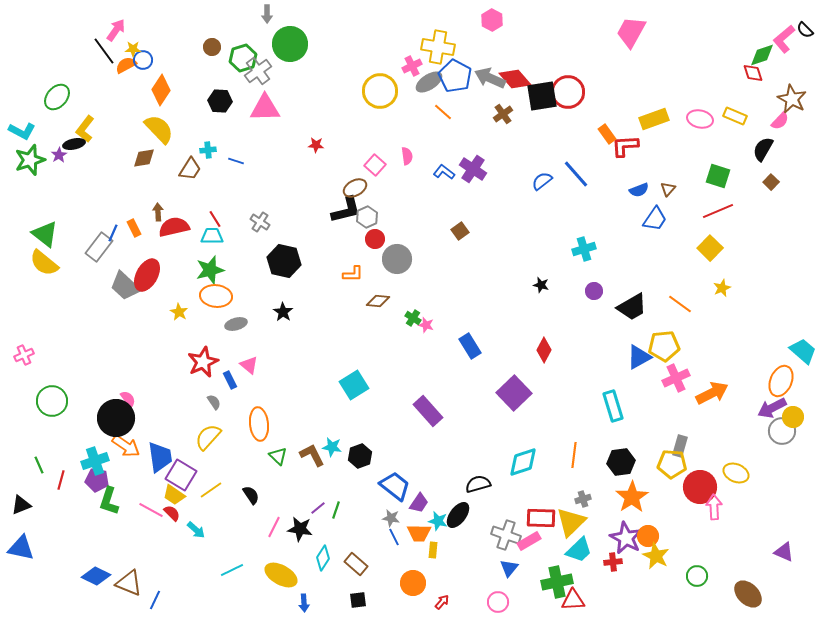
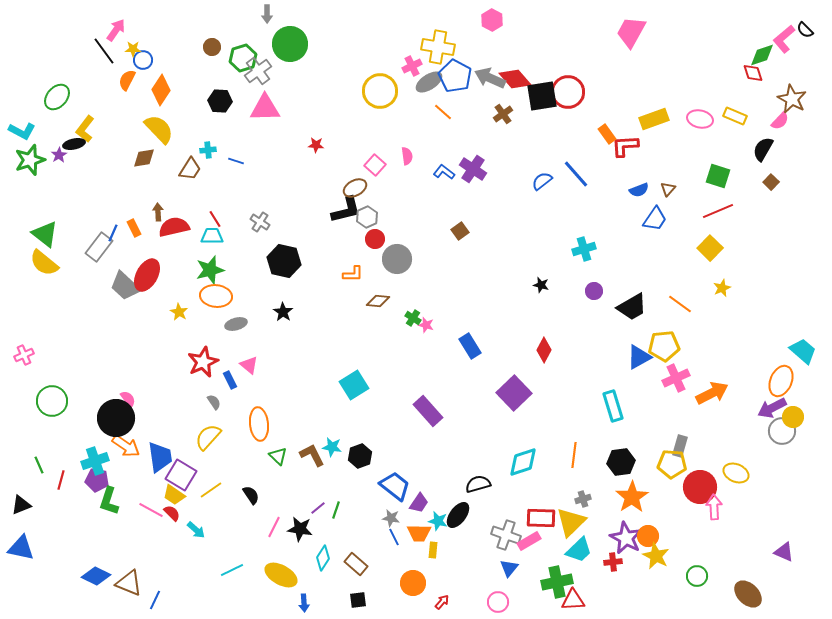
orange semicircle at (126, 65): moved 1 px right, 15 px down; rotated 35 degrees counterclockwise
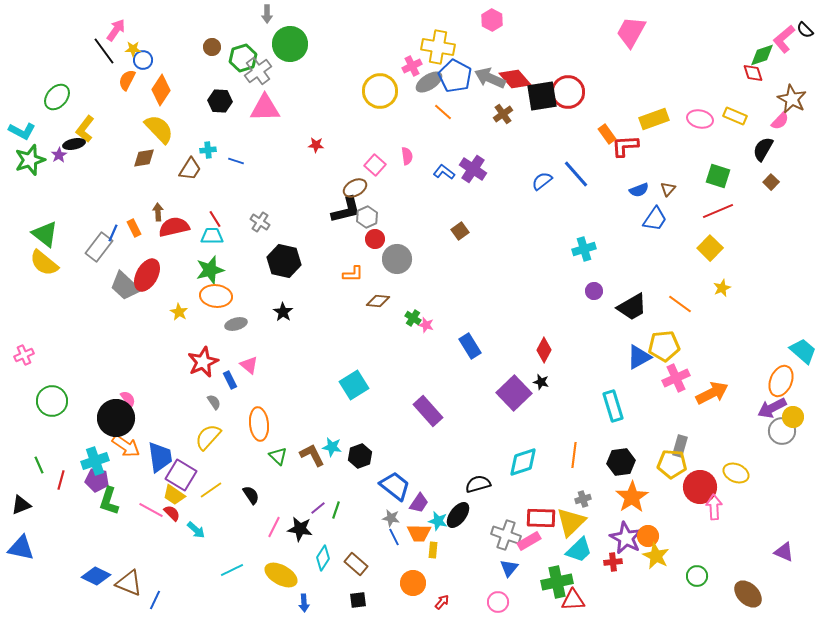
black star at (541, 285): moved 97 px down
